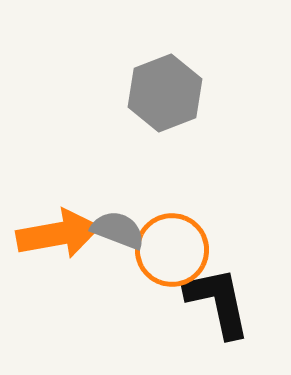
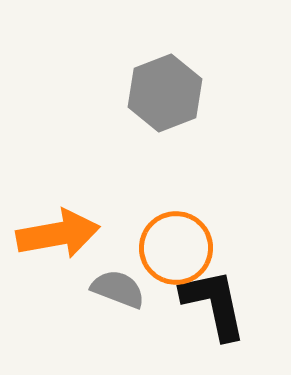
gray semicircle: moved 59 px down
orange circle: moved 4 px right, 2 px up
black L-shape: moved 4 px left, 2 px down
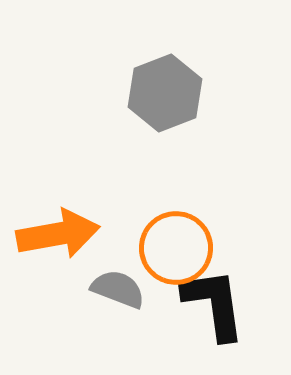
black L-shape: rotated 4 degrees clockwise
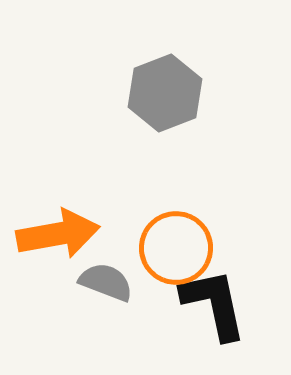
gray semicircle: moved 12 px left, 7 px up
black L-shape: rotated 4 degrees counterclockwise
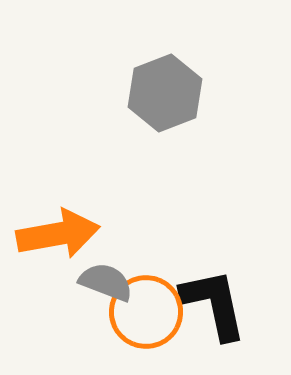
orange circle: moved 30 px left, 64 px down
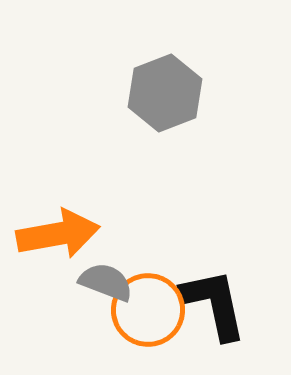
orange circle: moved 2 px right, 2 px up
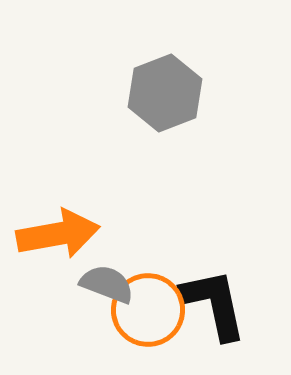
gray semicircle: moved 1 px right, 2 px down
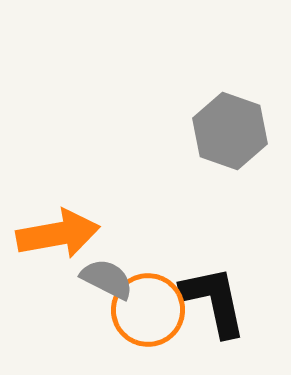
gray hexagon: moved 65 px right, 38 px down; rotated 20 degrees counterclockwise
gray semicircle: moved 5 px up; rotated 6 degrees clockwise
black L-shape: moved 3 px up
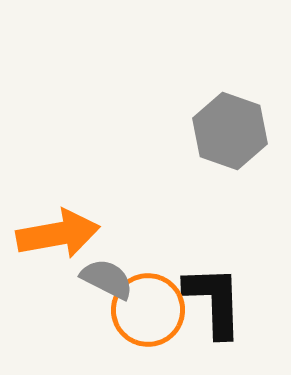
black L-shape: rotated 10 degrees clockwise
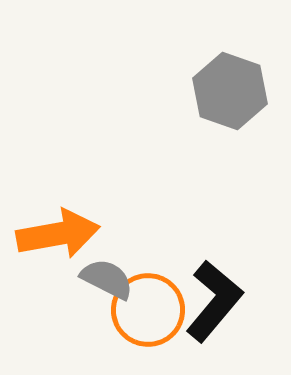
gray hexagon: moved 40 px up
black L-shape: rotated 42 degrees clockwise
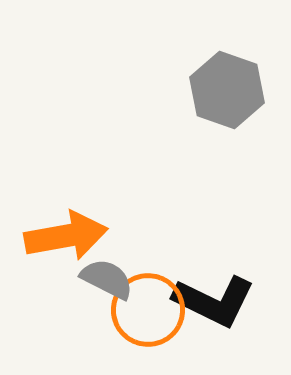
gray hexagon: moved 3 px left, 1 px up
orange arrow: moved 8 px right, 2 px down
black L-shape: rotated 76 degrees clockwise
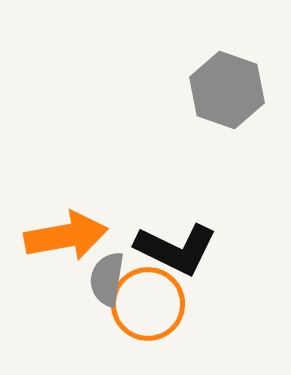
gray semicircle: rotated 108 degrees counterclockwise
black L-shape: moved 38 px left, 52 px up
orange circle: moved 6 px up
